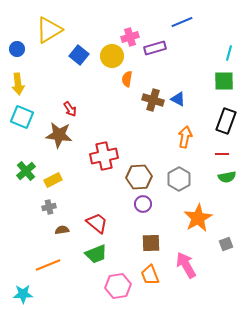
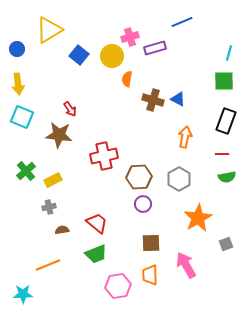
orange trapezoid: rotated 20 degrees clockwise
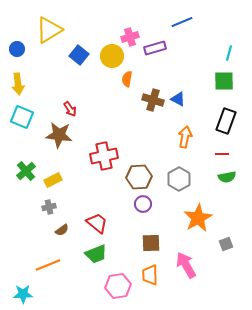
brown semicircle: rotated 152 degrees clockwise
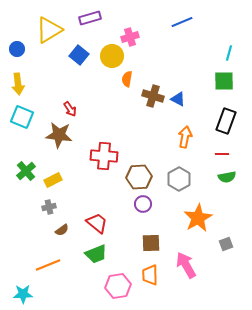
purple rectangle: moved 65 px left, 30 px up
brown cross: moved 4 px up
red cross: rotated 16 degrees clockwise
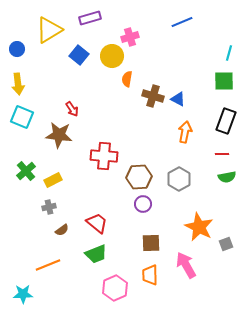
red arrow: moved 2 px right
orange arrow: moved 5 px up
orange star: moved 1 px right, 9 px down; rotated 16 degrees counterclockwise
pink hexagon: moved 3 px left, 2 px down; rotated 15 degrees counterclockwise
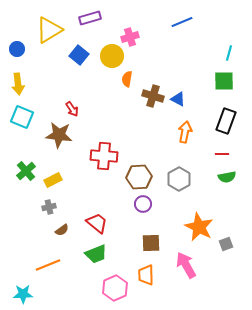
orange trapezoid: moved 4 px left
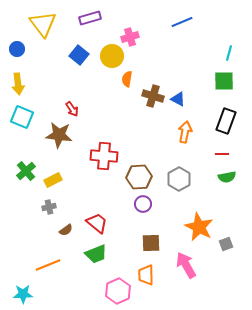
yellow triangle: moved 6 px left, 6 px up; rotated 36 degrees counterclockwise
brown semicircle: moved 4 px right
pink hexagon: moved 3 px right, 3 px down
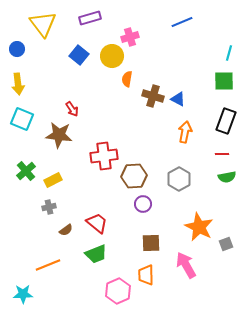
cyan square: moved 2 px down
red cross: rotated 12 degrees counterclockwise
brown hexagon: moved 5 px left, 1 px up
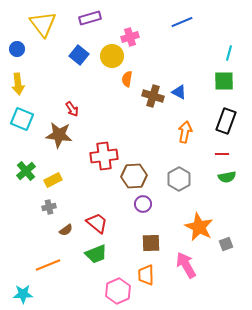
blue triangle: moved 1 px right, 7 px up
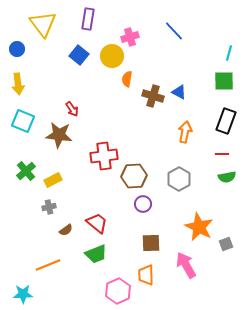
purple rectangle: moved 2 px left, 1 px down; rotated 65 degrees counterclockwise
blue line: moved 8 px left, 9 px down; rotated 70 degrees clockwise
cyan square: moved 1 px right, 2 px down
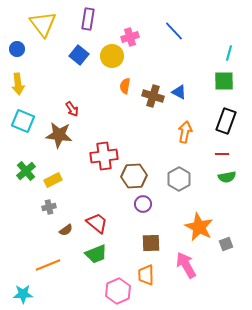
orange semicircle: moved 2 px left, 7 px down
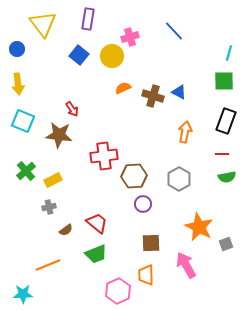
orange semicircle: moved 2 px left, 2 px down; rotated 56 degrees clockwise
